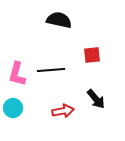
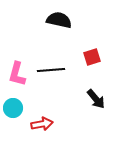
red square: moved 2 px down; rotated 12 degrees counterclockwise
red arrow: moved 21 px left, 13 px down
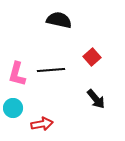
red square: rotated 24 degrees counterclockwise
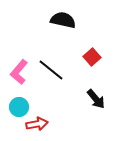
black semicircle: moved 4 px right
black line: rotated 44 degrees clockwise
pink L-shape: moved 2 px right, 2 px up; rotated 25 degrees clockwise
cyan circle: moved 6 px right, 1 px up
red arrow: moved 5 px left
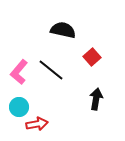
black semicircle: moved 10 px down
black arrow: rotated 130 degrees counterclockwise
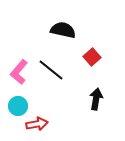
cyan circle: moved 1 px left, 1 px up
